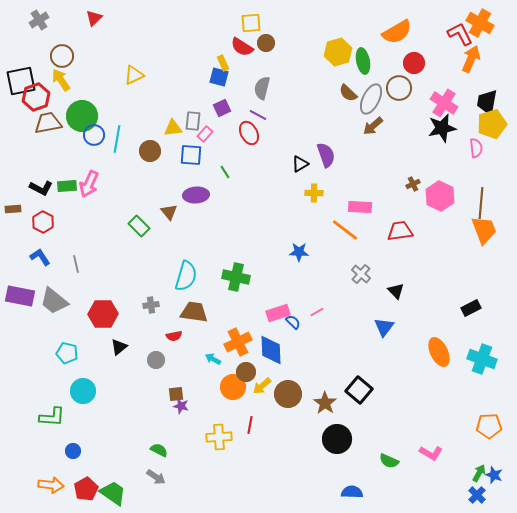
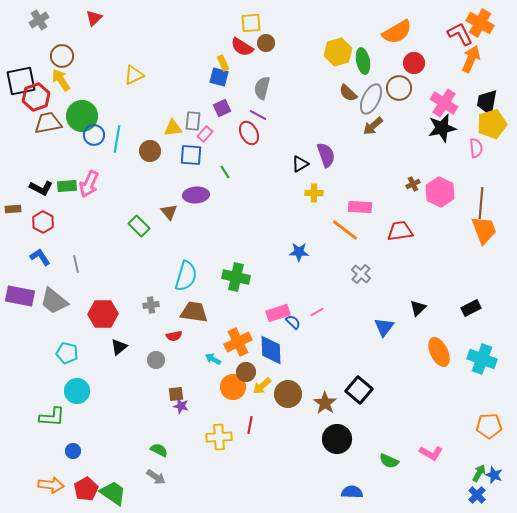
pink hexagon at (440, 196): moved 4 px up
black triangle at (396, 291): moved 22 px right, 17 px down; rotated 30 degrees clockwise
cyan circle at (83, 391): moved 6 px left
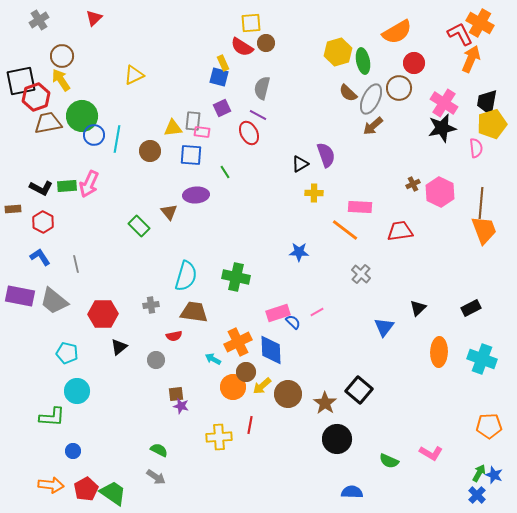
pink rectangle at (205, 134): moved 3 px left, 2 px up; rotated 56 degrees clockwise
orange ellipse at (439, 352): rotated 28 degrees clockwise
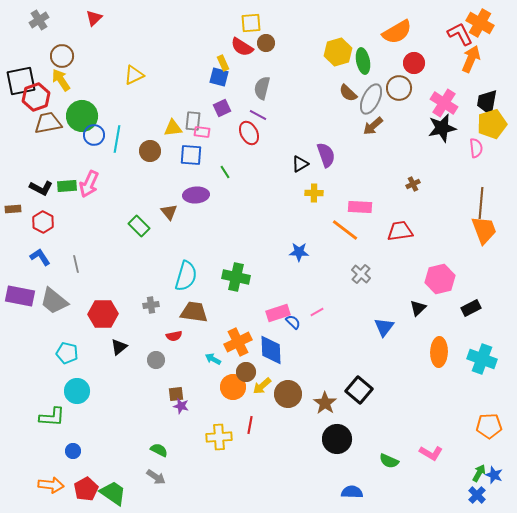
pink hexagon at (440, 192): moved 87 px down; rotated 20 degrees clockwise
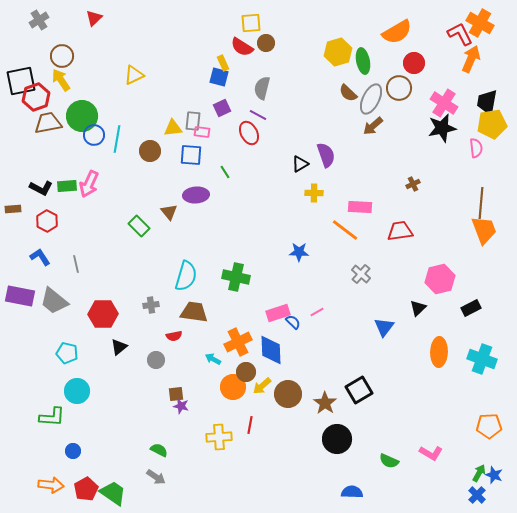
yellow pentagon at (492, 124): rotated 8 degrees clockwise
red hexagon at (43, 222): moved 4 px right, 1 px up
black square at (359, 390): rotated 20 degrees clockwise
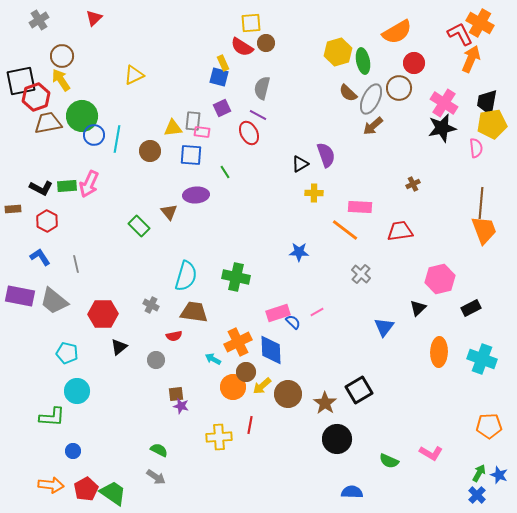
gray cross at (151, 305): rotated 35 degrees clockwise
blue star at (494, 475): moved 5 px right
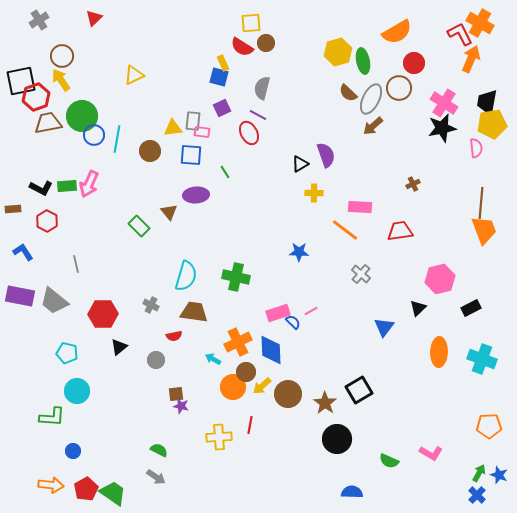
blue L-shape at (40, 257): moved 17 px left, 5 px up
pink line at (317, 312): moved 6 px left, 1 px up
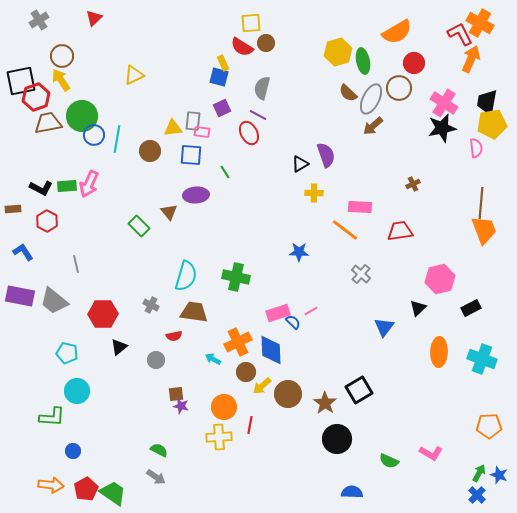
orange circle at (233, 387): moved 9 px left, 20 px down
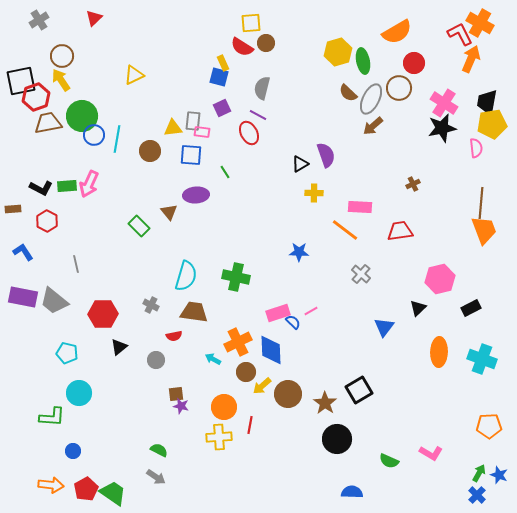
purple rectangle at (20, 296): moved 3 px right, 1 px down
cyan circle at (77, 391): moved 2 px right, 2 px down
